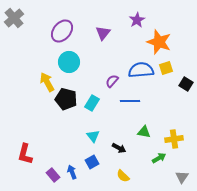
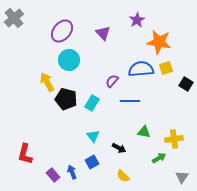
purple triangle: rotated 21 degrees counterclockwise
orange star: rotated 10 degrees counterclockwise
cyan circle: moved 2 px up
blue semicircle: moved 1 px up
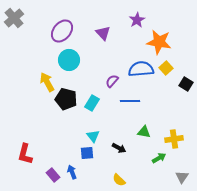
yellow square: rotated 24 degrees counterclockwise
blue square: moved 5 px left, 9 px up; rotated 24 degrees clockwise
yellow semicircle: moved 4 px left, 4 px down
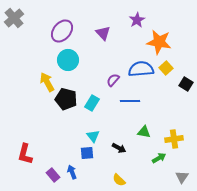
cyan circle: moved 1 px left
purple semicircle: moved 1 px right, 1 px up
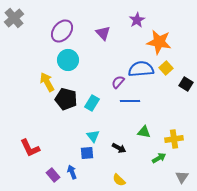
purple semicircle: moved 5 px right, 2 px down
red L-shape: moved 5 px right, 6 px up; rotated 40 degrees counterclockwise
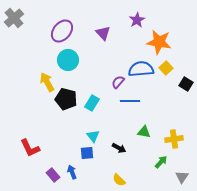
green arrow: moved 2 px right, 4 px down; rotated 16 degrees counterclockwise
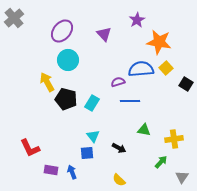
purple triangle: moved 1 px right, 1 px down
purple semicircle: rotated 32 degrees clockwise
green triangle: moved 2 px up
purple rectangle: moved 2 px left, 5 px up; rotated 40 degrees counterclockwise
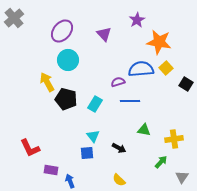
cyan rectangle: moved 3 px right, 1 px down
blue arrow: moved 2 px left, 9 px down
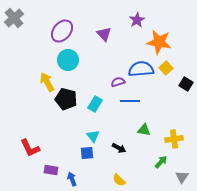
blue arrow: moved 2 px right, 2 px up
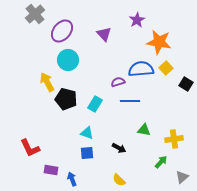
gray cross: moved 21 px right, 4 px up
cyan triangle: moved 6 px left, 3 px up; rotated 32 degrees counterclockwise
gray triangle: rotated 16 degrees clockwise
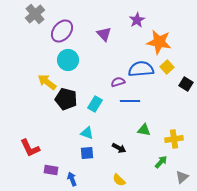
yellow square: moved 1 px right, 1 px up
yellow arrow: rotated 24 degrees counterclockwise
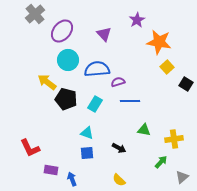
blue semicircle: moved 44 px left
